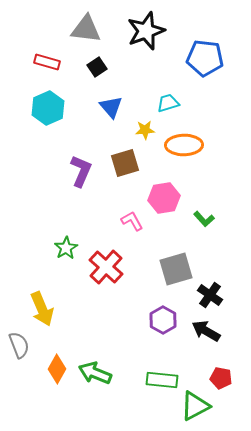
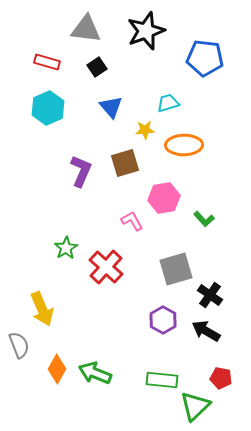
green triangle: rotated 16 degrees counterclockwise
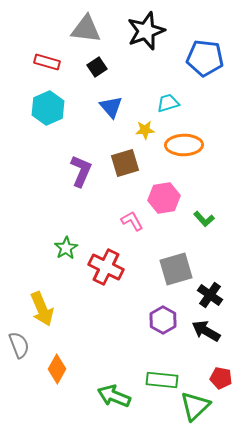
red cross: rotated 16 degrees counterclockwise
green arrow: moved 19 px right, 23 px down
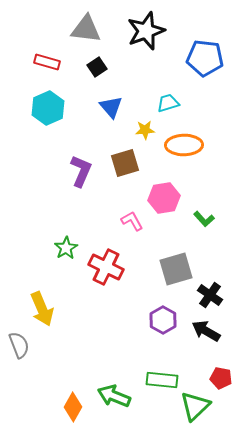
orange diamond: moved 16 px right, 38 px down
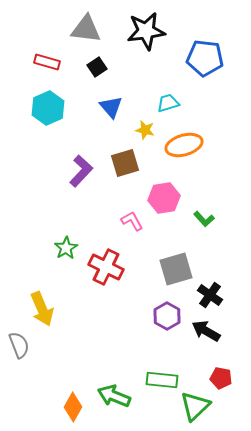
black star: rotated 12 degrees clockwise
yellow star: rotated 18 degrees clockwise
orange ellipse: rotated 15 degrees counterclockwise
purple L-shape: rotated 20 degrees clockwise
purple hexagon: moved 4 px right, 4 px up
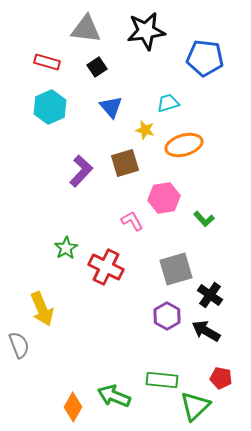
cyan hexagon: moved 2 px right, 1 px up
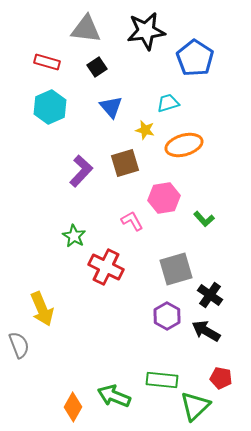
blue pentagon: moved 10 px left; rotated 27 degrees clockwise
green star: moved 8 px right, 12 px up; rotated 10 degrees counterclockwise
